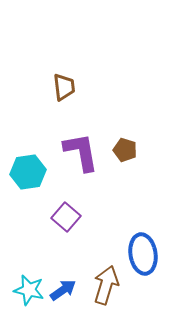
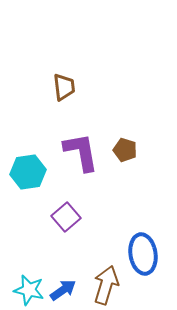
purple square: rotated 8 degrees clockwise
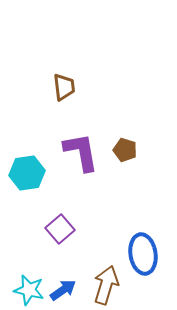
cyan hexagon: moved 1 px left, 1 px down
purple square: moved 6 px left, 12 px down
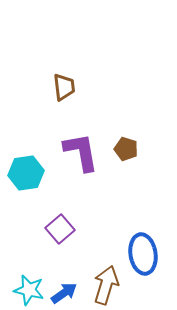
brown pentagon: moved 1 px right, 1 px up
cyan hexagon: moved 1 px left
blue arrow: moved 1 px right, 3 px down
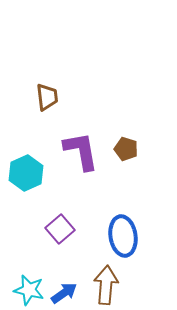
brown trapezoid: moved 17 px left, 10 px down
purple L-shape: moved 1 px up
cyan hexagon: rotated 16 degrees counterclockwise
blue ellipse: moved 20 px left, 18 px up
brown arrow: rotated 12 degrees counterclockwise
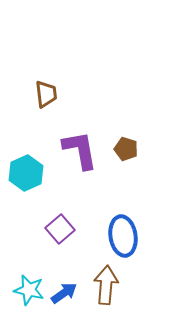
brown trapezoid: moved 1 px left, 3 px up
purple L-shape: moved 1 px left, 1 px up
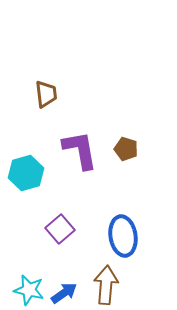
cyan hexagon: rotated 8 degrees clockwise
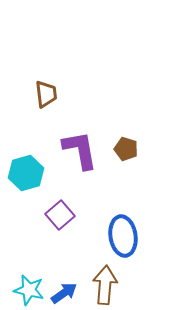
purple square: moved 14 px up
brown arrow: moved 1 px left
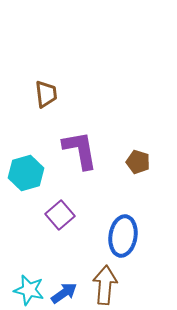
brown pentagon: moved 12 px right, 13 px down
blue ellipse: rotated 18 degrees clockwise
